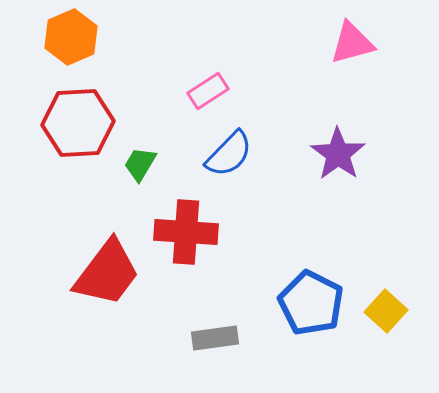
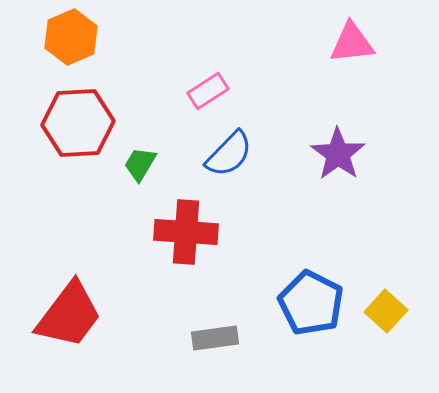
pink triangle: rotated 9 degrees clockwise
red trapezoid: moved 38 px left, 42 px down
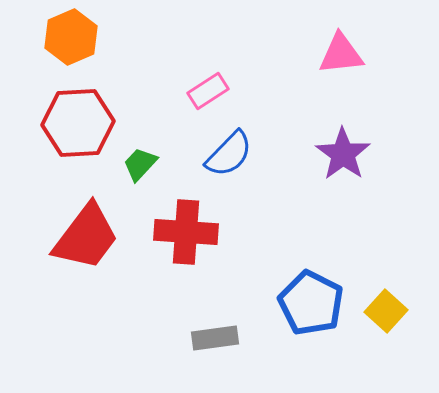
pink triangle: moved 11 px left, 11 px down
purple star: moved 5 px right
green trapezoid: rotated 12 degrees clockwise
red trapezoid: moved 17 px right, 78 px up
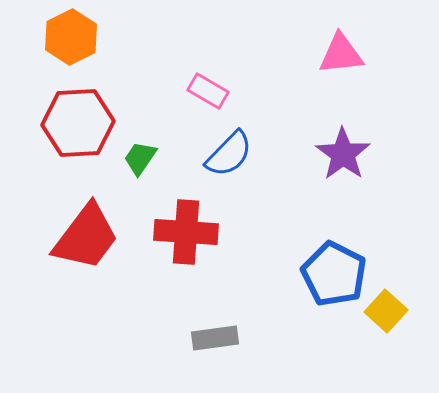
orange hexagon: rotated 4 degrees counterclockwise
pink rectangle: rotated 63 degrees clockwise
green trapezoid: moved 6 px up; rotated 9 degrees counterclockwise
blue pentagon: moved 23 px right, 29 px up
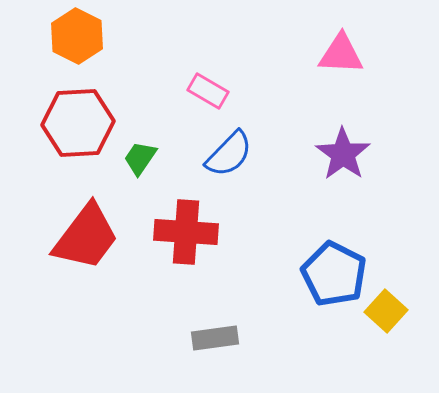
orange hexagon: moved 6 px right, 1 px up; rotated 6 degrees counterclockwise
pink triangle: rotated 9 degrees clockwise
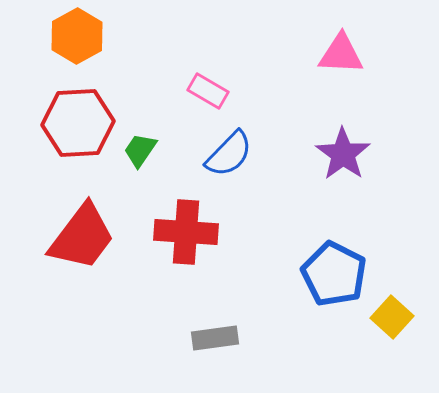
orange hexagon: rotated 4 degrees clockwise
green trapezoid: moved 8 px up
red trapezoid: moved 4 px left
yellow square: moved 6 px right, 6 px down
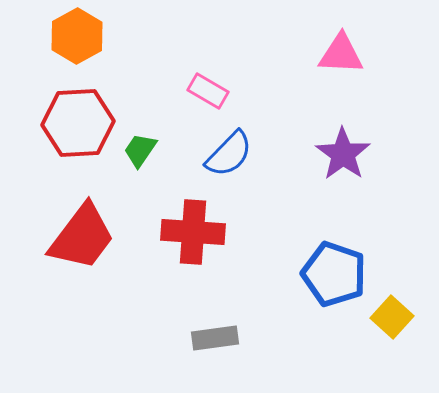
red cross: moved 7 px right
blue pentagon: rotated 8 degrees counterclockwise
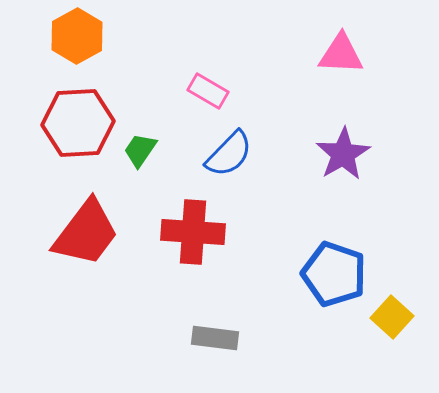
purple star: rotated 6 degrees clockwise
red trapezoid: moved 4 px right, 4 px up
gray rectangle: rotated 15 degrees clockwise
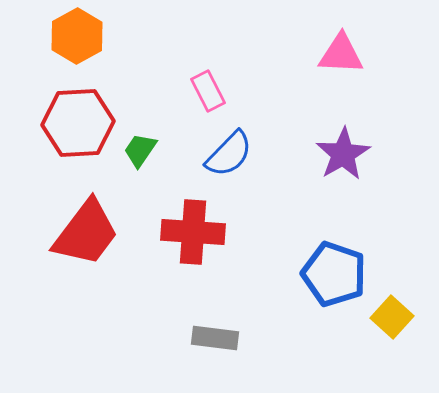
pink rectangle: rotated 33 degrees clockwise
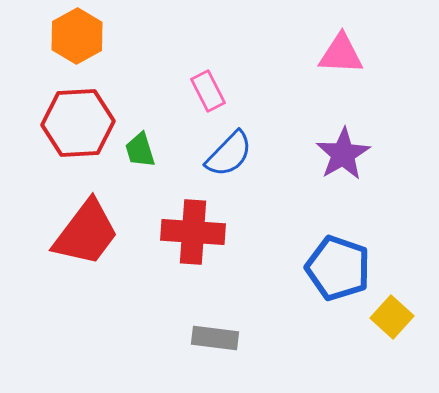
green trapezoid: rotated 51 degrees counterclockwise
blue pentagon: moved 4 px right, 6 px up
